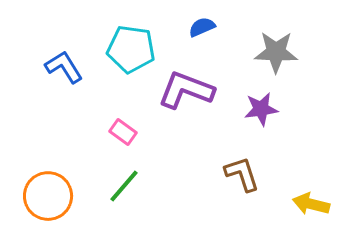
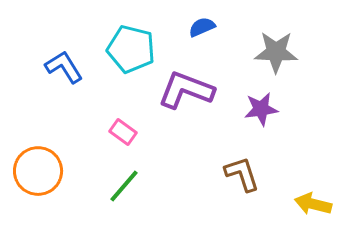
cyan pentagon: rotated 6 degrees clockwise
orange circle: moved 10 px left, 25 px up
yellow arrow: moved 2 px right
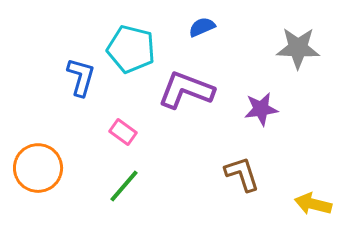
gray star: moved 22 px right, 4 px up
blue L-shape: moved 17 px right, 10 px down; rotated 48 degrees clockwise
orange circle: moved 3 px up
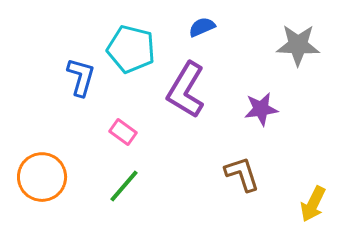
gray star: moved 3 px up
purple L-shape: rotated 80 degrees counterclockwise
orange circle: moved 4 px right, 9 px down
yellow arrow: rotated 78 degrees counterclockwise
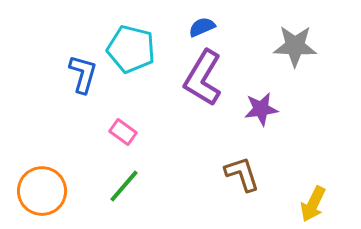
gray star: moved 3 px left, 1 px down
blue L-shape: moved 2 px right, 3 px up
purple L-shape: moved 17 px right, 12 px up
orange circle: moved 14 px down
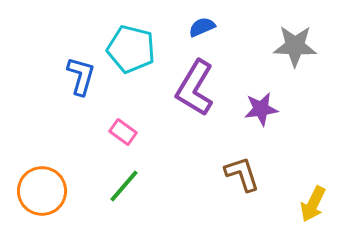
blue L-shape: moved 2 px left, 2 px down
purple L-shape: moved 8 px left, 10 px down
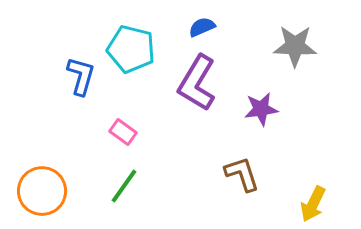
purple L-shape: moved 2 px right, 5 px up
green line: rotated 6 degrees counterclockwise
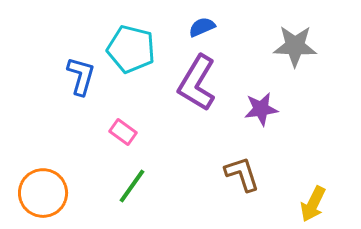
green line: moved 8 px right
orange circle: moved 1 px right, 2 px down
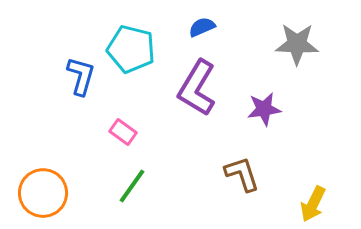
gray star: moved 2 px right, 2 px up
purple L-shape: moved 5 px down
purple star: moved 3 px right
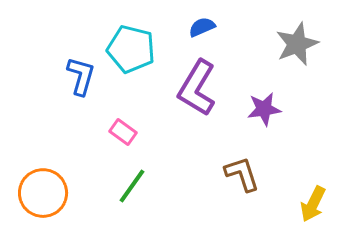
gray star: rotated 24 degrees counterclockwise
